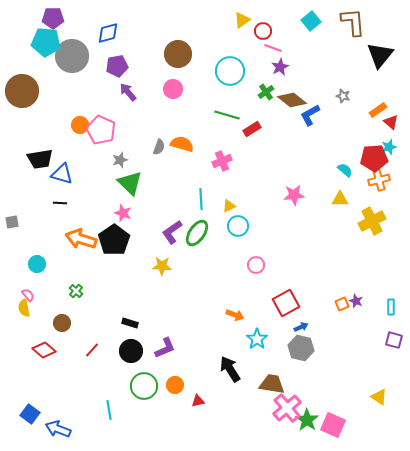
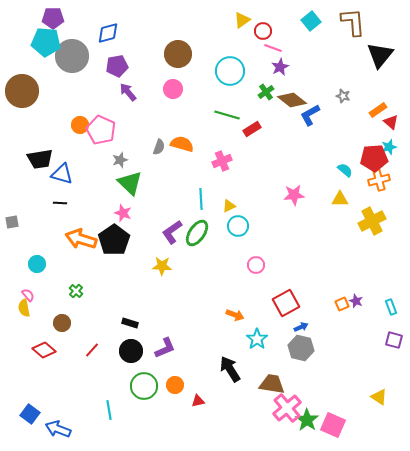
cyan rectangle at (391, 307): rotated 21 degrees counterclockwise
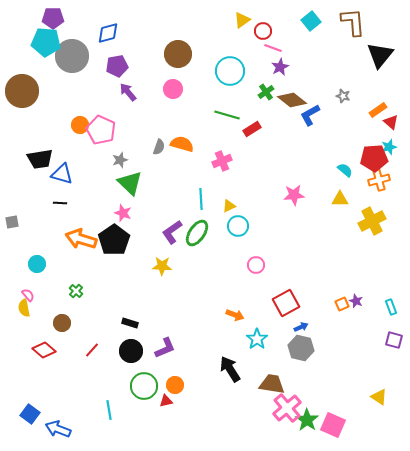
red triangle at (198, 401): moved 32 px left
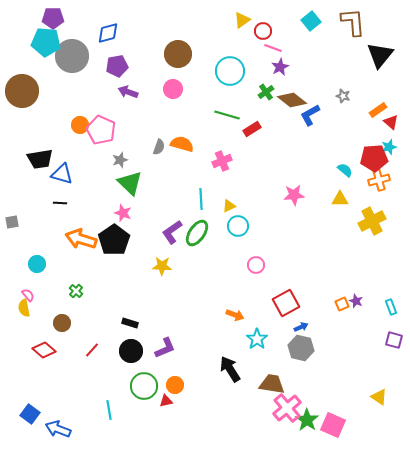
purple arrow at (128, 92): rotated 30 degrees counterclockwise
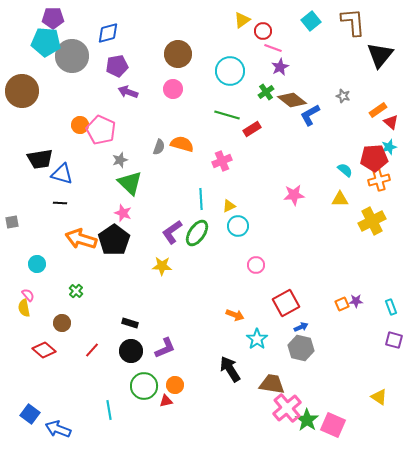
purple star at (356, 301): rotated 24 degrees counterclockwise
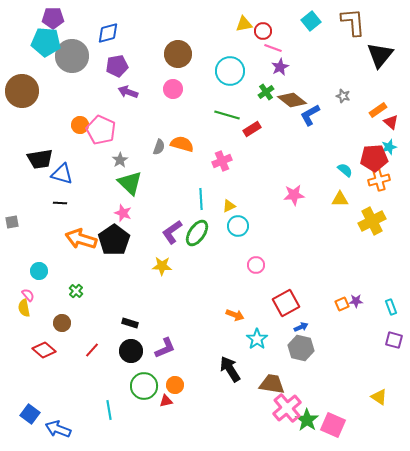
yellow triangle at (242, 20): moved 2 px right, 4 px down; rotated 24 degrees clockwise
gray star at (120, 160): rotated 14 degrees counterclockwise
cyan circle at (37, 264): moved 2 px right, 7 px down
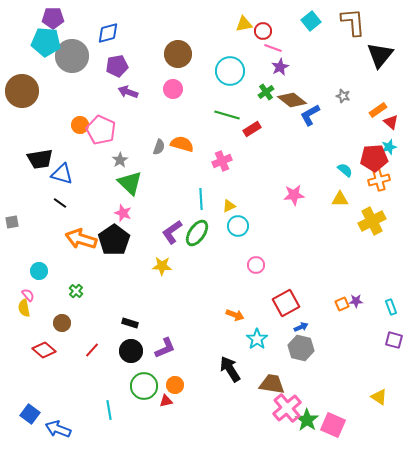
black line at (60, 203): rotated 32 degrees clockwise
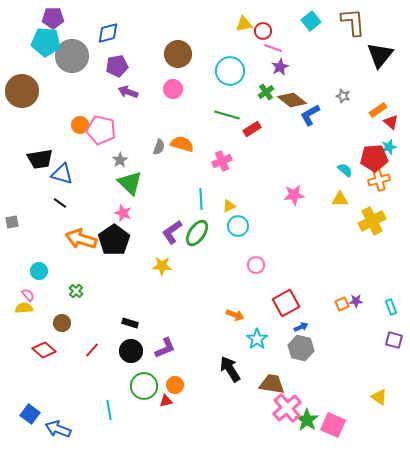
pink pentagon at (101, 130): rotated 12 degrees counterclockwise
yellow semicircle at (24, 308): rotated 96 degrees clockwise
